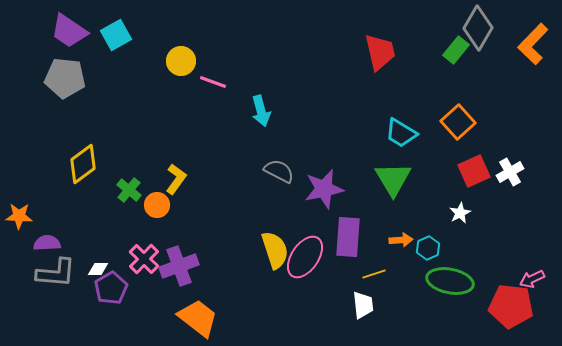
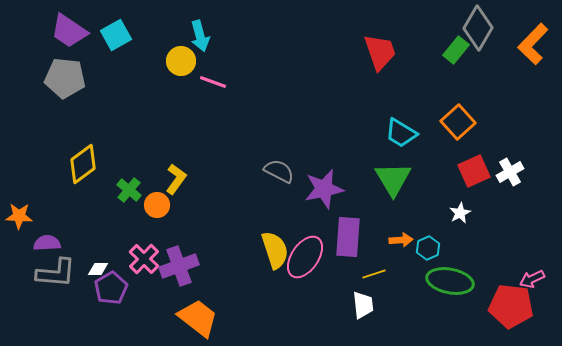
red trapezoid: rotated 6 degrees counterclockwise
cyan arrow: moved 61 px left, 75 px up
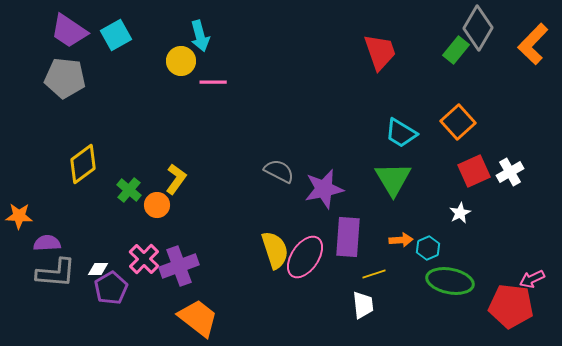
pink line: rotated 20 degrees counterclockwise
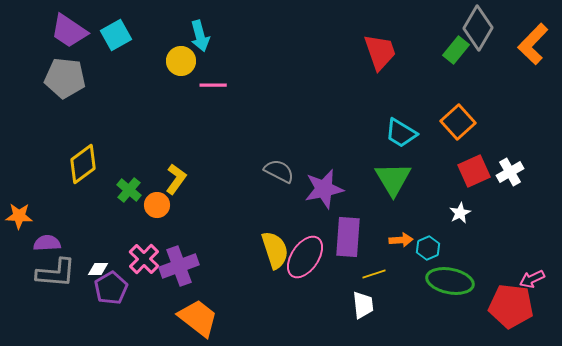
pink line: moved 3 px down
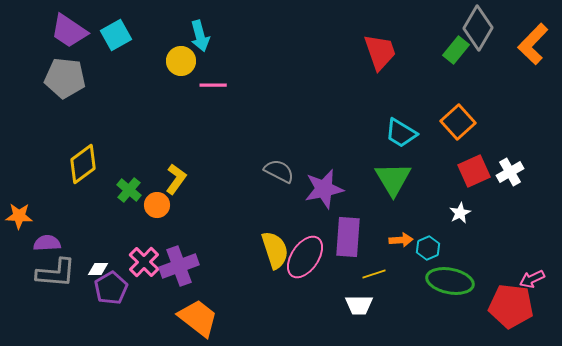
pink cross: moved 3 px down
white trapezoid: moved 4 px left; rotated 96 degrees clockwise
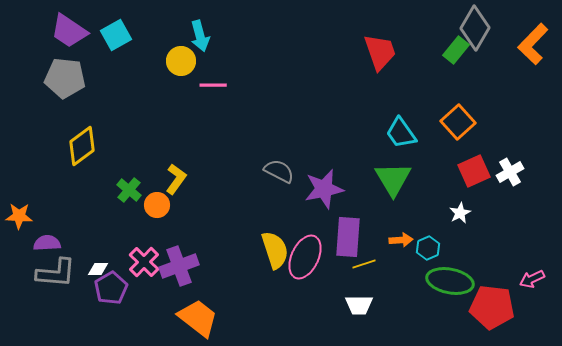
gray diamond: moved 3 px left
cyan trapezoid: rotated 24 degrees clockwise
yellow diamond: moved 1 px left, 18 px up
pink ellipse: rotated 9 degrees counterclockwise
yellow line: moved 10 px left, 10 px up
red pentagon: moved 19 px left, 1 px down
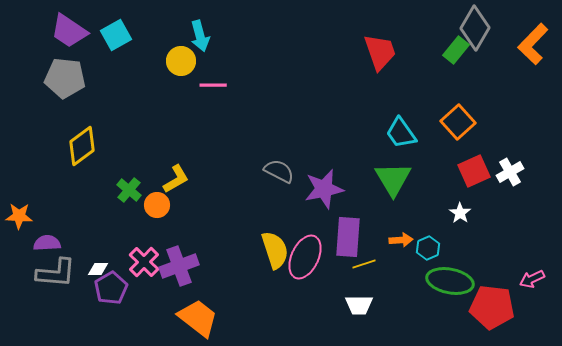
yellow L-shape: rotated 24 degrees clockwise
white star: rotated 10 degrees counterclockwise
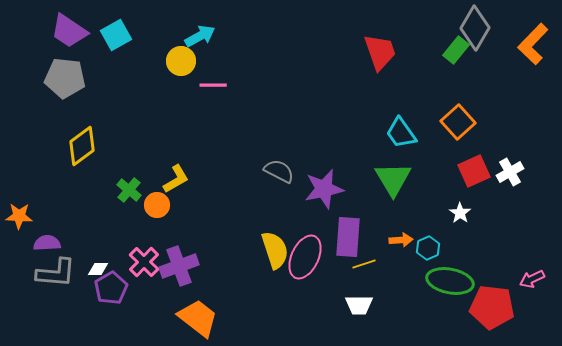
cyan arrow: rotated 104 degrees counterclockwise
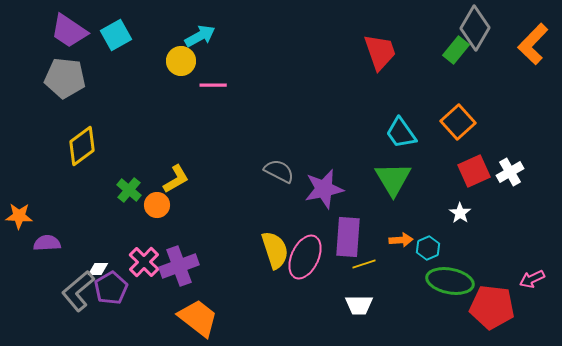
gray L-shape: moved 22 px right, 18 px down; rotated 135 degrees clockwise
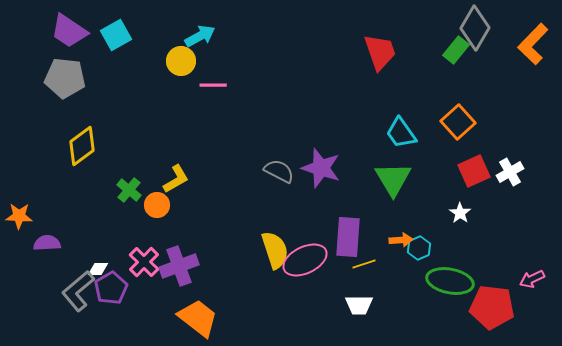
purple star: moved 3 px left, 21 px up; rotated 30 degrees clockwise
cyan hexagon: moved 9 px left
pink ellipse: moved 3 px down; rotated 39 degrees clockwise
